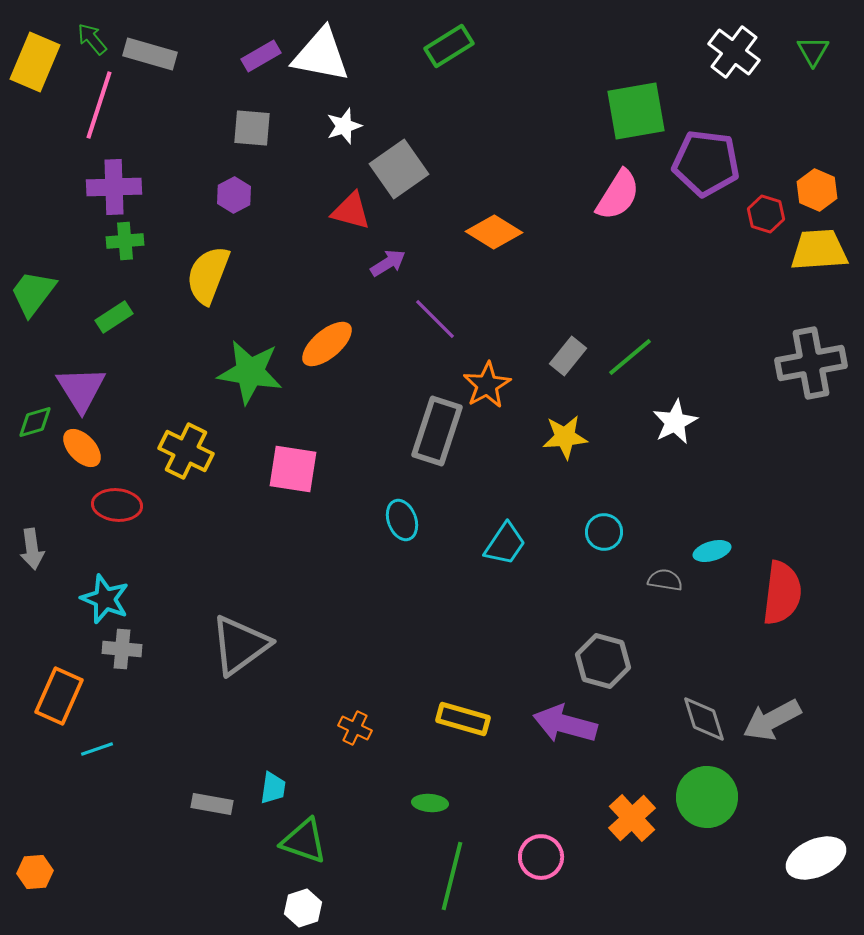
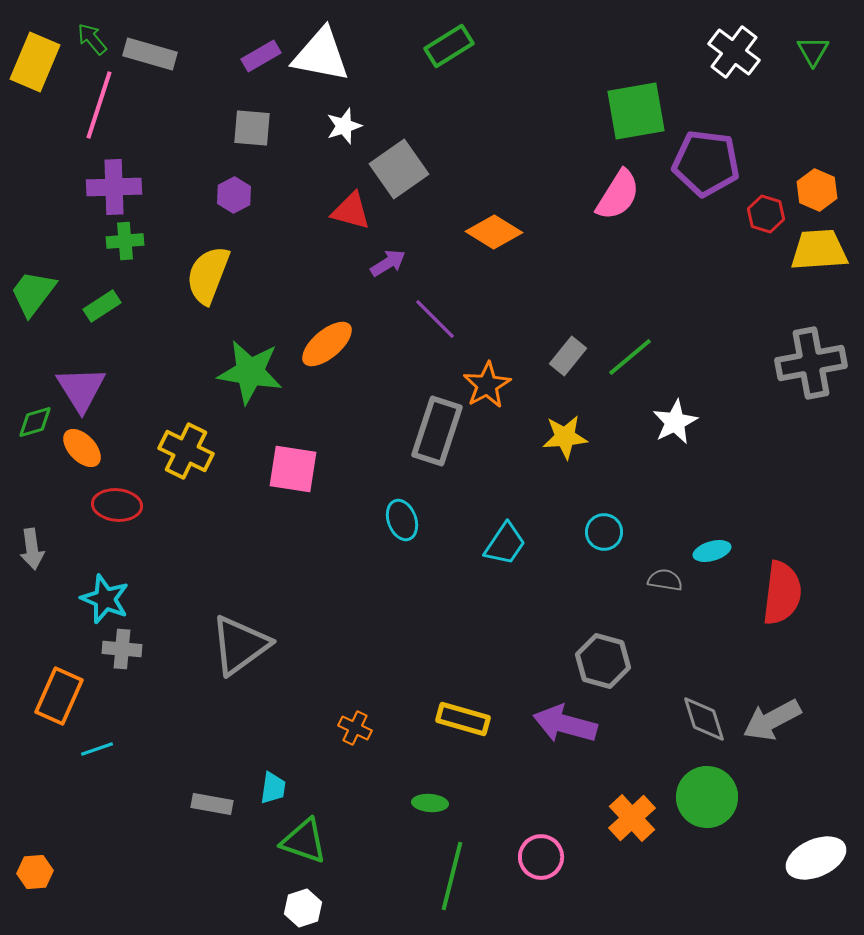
green rectangle at (114, 317): moved 12 px left, 11 px up
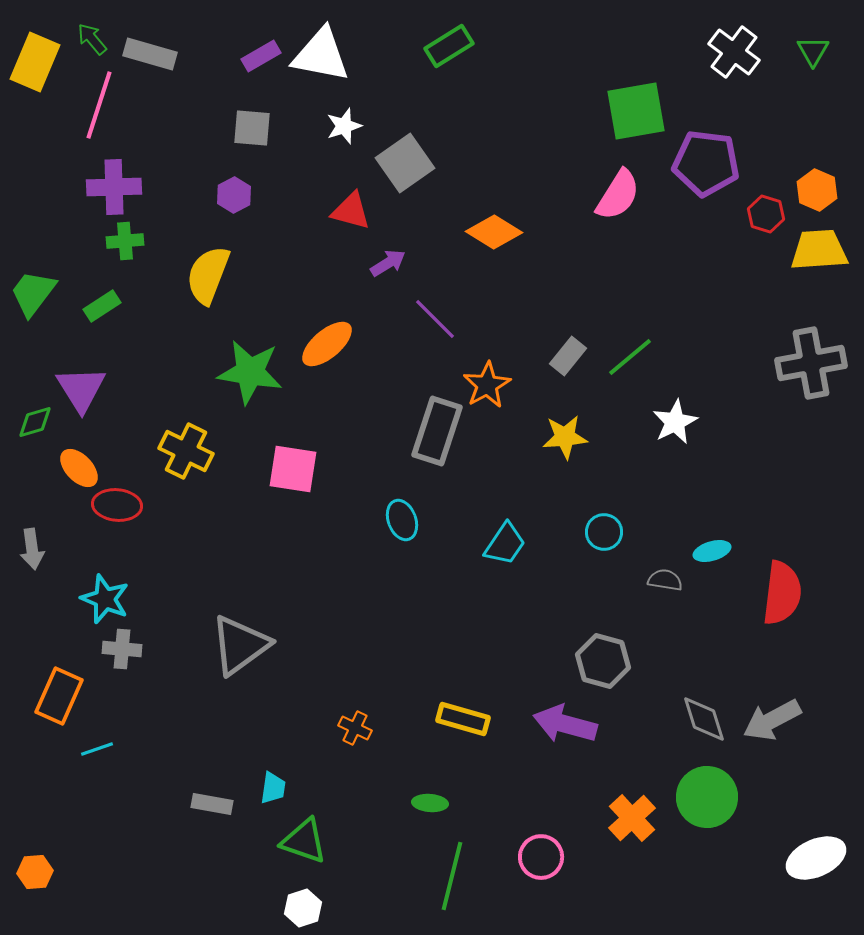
gray square at (399, 169): moved 6 px right, 6 px up
orange ellipse at (82, 448): moved 3 px left, 20 px down
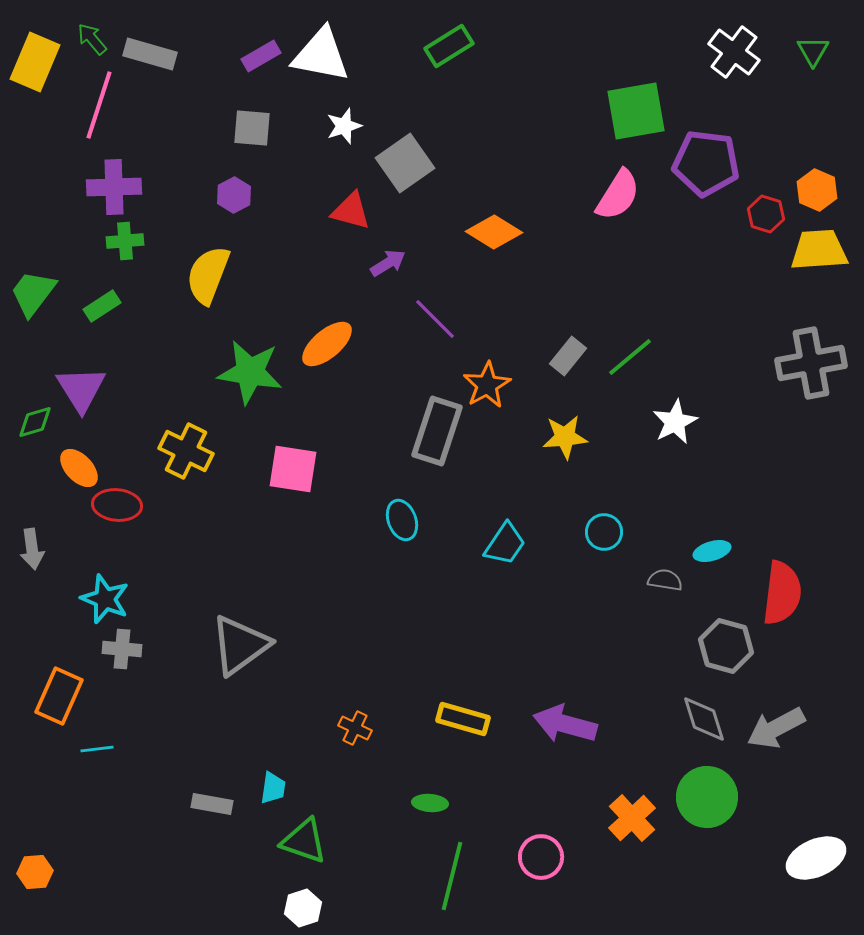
gray hexagon at (603, 661): moved 123 px right, 15 px up
gray arrow at (772, 720): moved 4 px right, 8 px down
cyan line at (97, 749): rotated 12 degrees clockwise
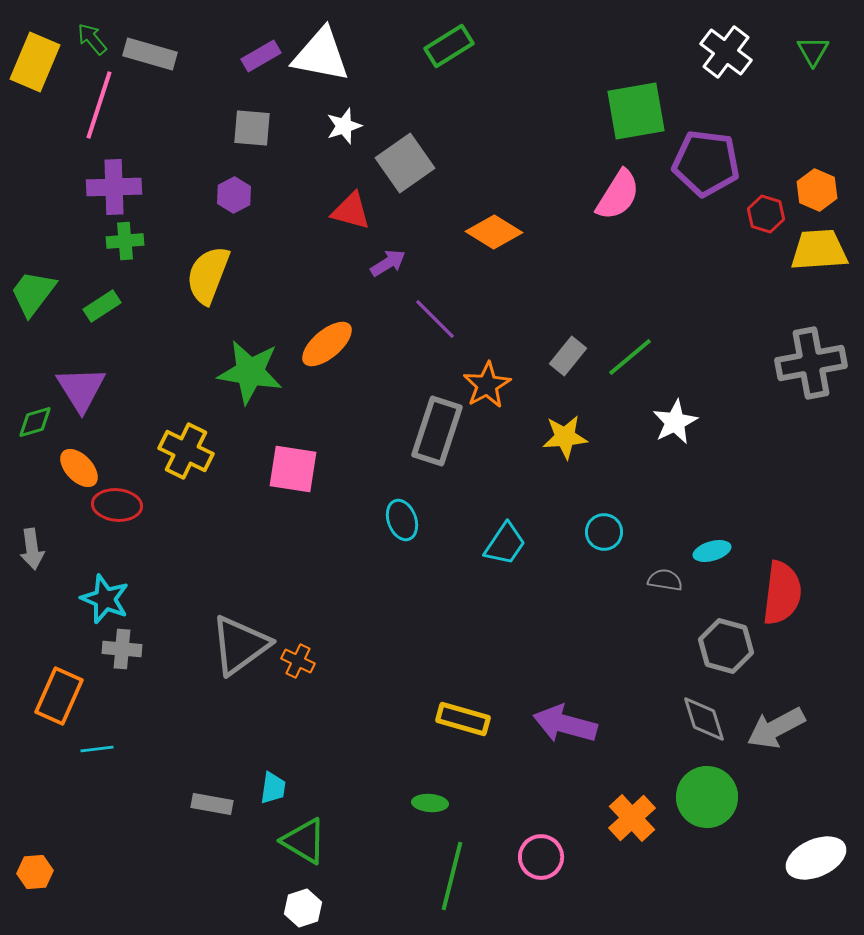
white cross at (734, 52): moved 8 px left
orange cross at (355, 728): moved 57 px left, 67 px up
green triangle at (304, 841): rotated 12 degrees clockwise
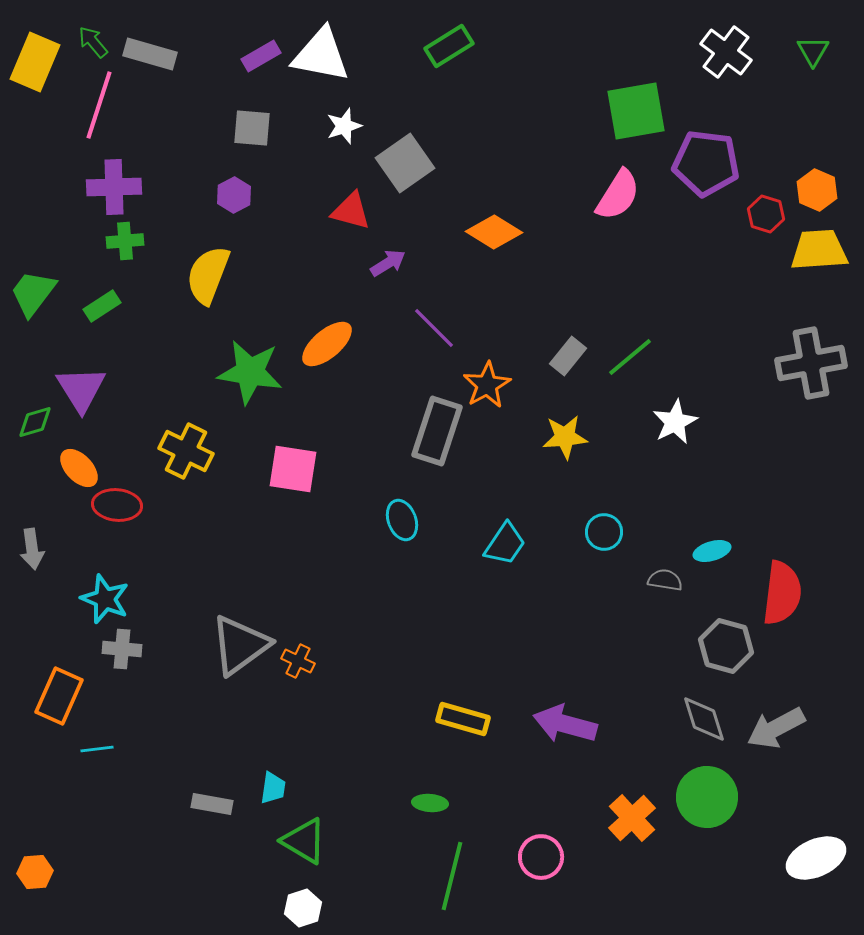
green arrow at (92, 39): moved 1 px right, 3 px down
purple line at (435, 319): moved 1 px left, 9 px down
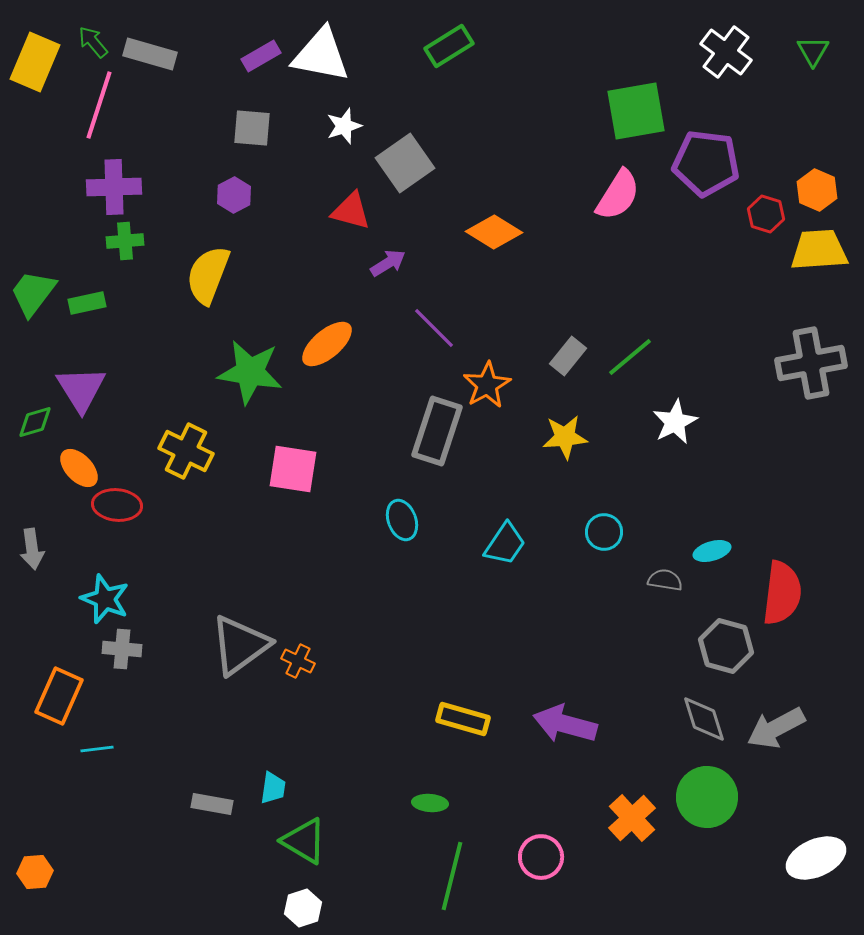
green rectangle at (102, 306): moved 15 px left, 3 px up; rotated 21 degrees clockwise
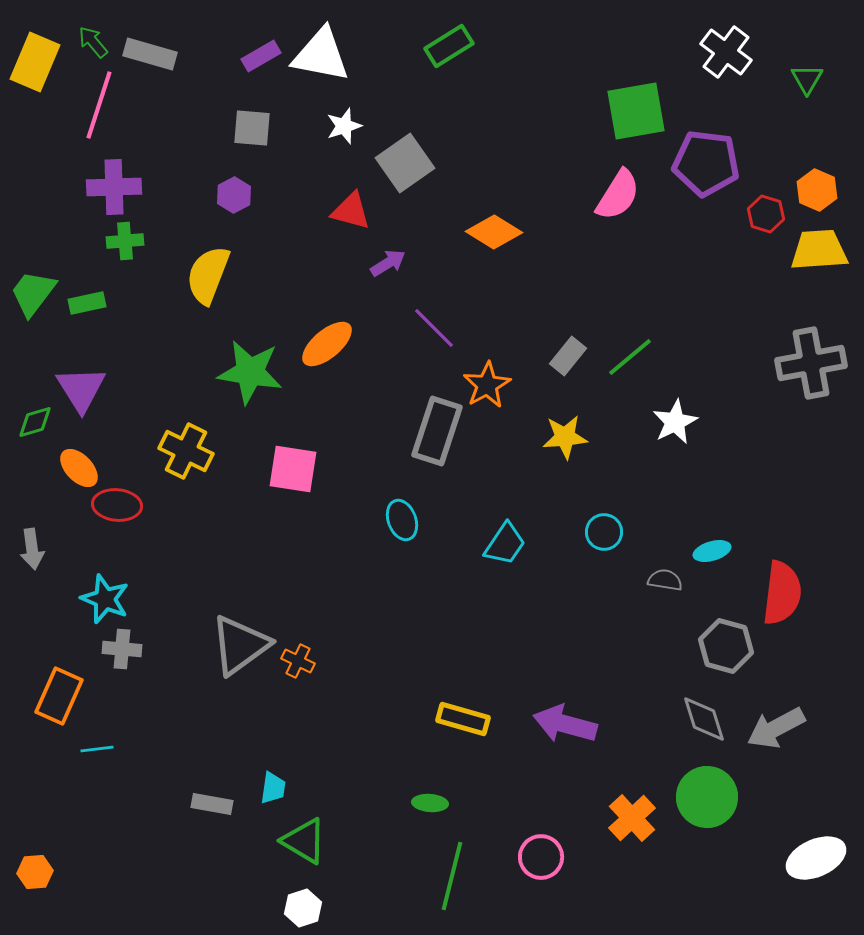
green triangle at (813, 51): moved 6 px left, 28 px down
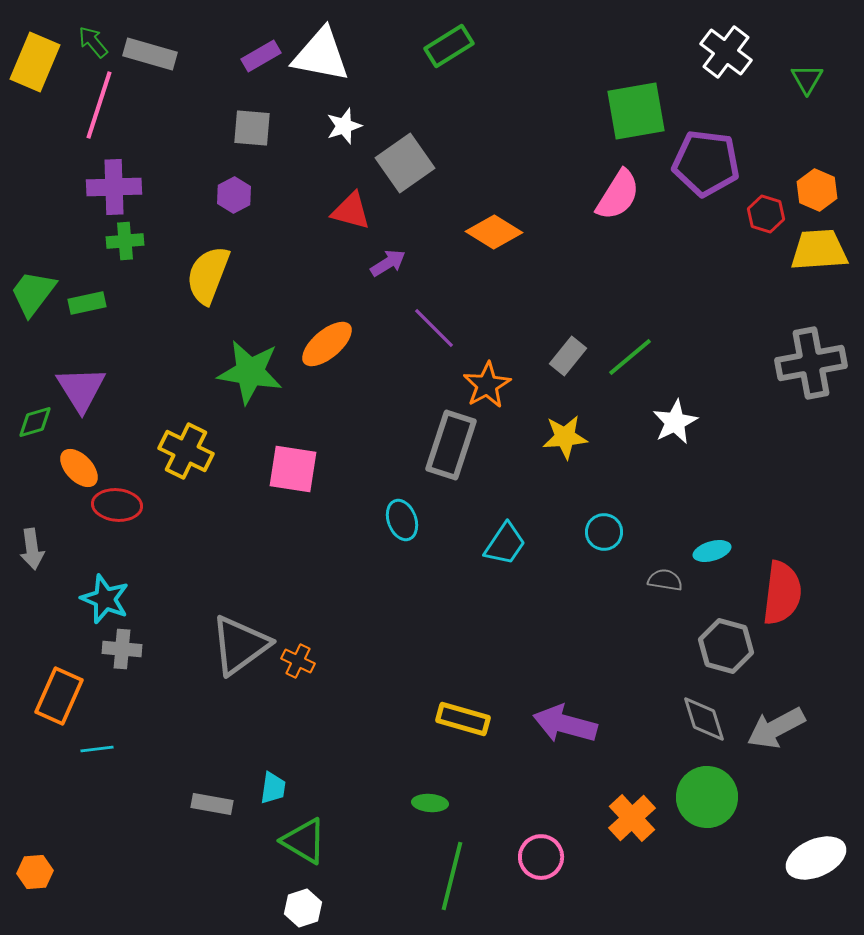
gray rectangle at (437, 431): moved 14 px right, 14 px down
